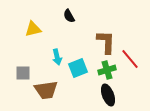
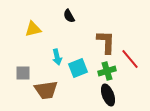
green cross: moved 1 px down
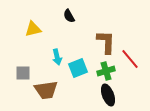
green cross: moved 1 px left
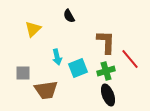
yellow triangle: rotated 30 degrees counterclockwise
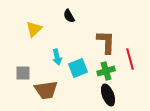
yellow triangle: moved 1 px right
red line: rotated 25 degrees clockwise
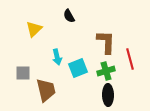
brown trapezoid: rotated 95 degrees counterclockwise
black ellipse: rotated 20 degrees clockwise
